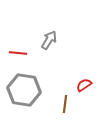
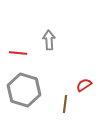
gray arrow: rotated 36 degrees counterclockwise
gray hexagon: rotated 8 degrees clockwise
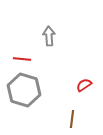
gray arrow: moved 4 px up
red line: moved 4 px right, 6 px down
brown line: moved 7 px right, 15 px down
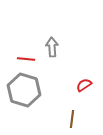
gray arrow: moved 3 px right, 11 px down
red line: moved 4 px right
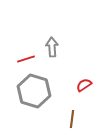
red line: rotated 24 degrees counterclockwise
gray hexagon: moved 10 px right, 1 px down
